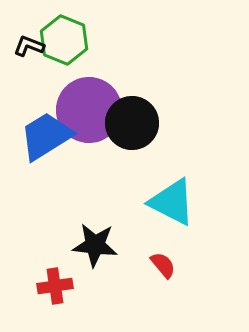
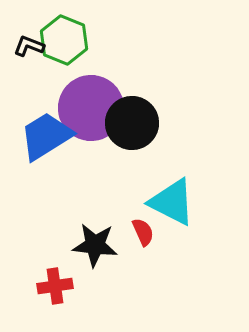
purple circle: moved 2 px right, 2 px up
red semicircle: moved 20 px left, 33 px up; rotated 16 degrees clockwise
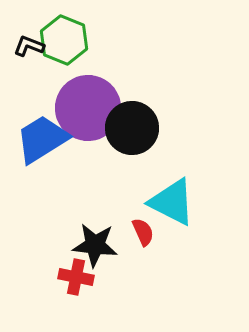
purple circle: moved 3 px left
black circle: moved 5 px down
blue trapezoid: moved 4 px left, 3 px down
red cross: moved 21 px right, 9 px up; rotated 20 degrees clockwise
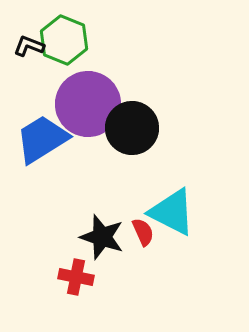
purple circle: moved 4 px up
cyan triangle: moved 10 px down
black star: moved 7 px right, 8 px up; rotated 12 degrees clockwise
